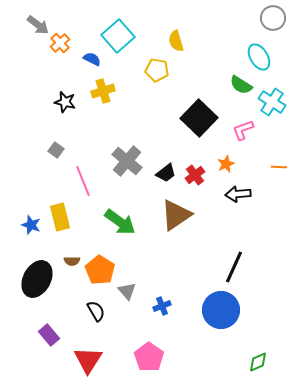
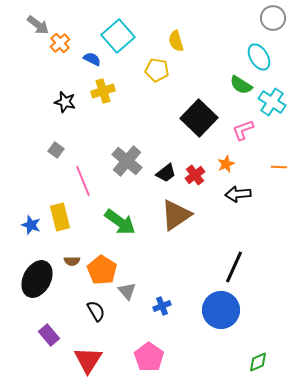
orange pentagon: moved 2 px right
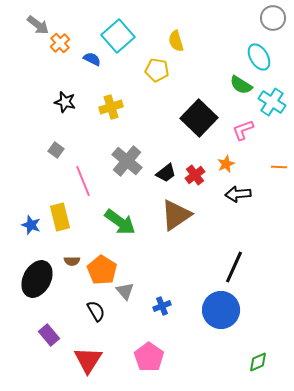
yellow cross: moved 8 px right, 16 px down
gray triangle: moved 2 px left
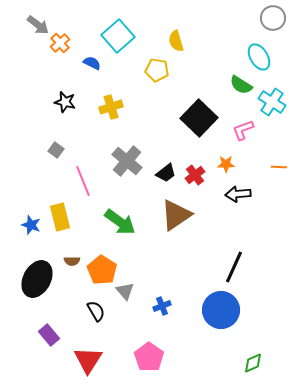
blue semicircle: moved 4 px down
orange star: rotated 24 degrees clockwise
green diamond: moved 5 px left, 1 px down
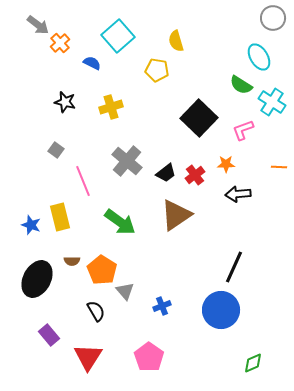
red triangle: moved 3 px up
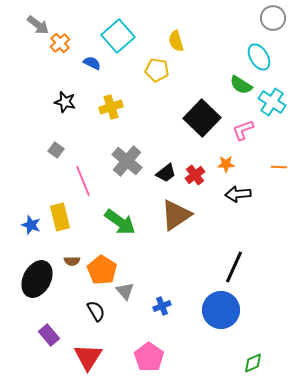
black square: moved 3 px right
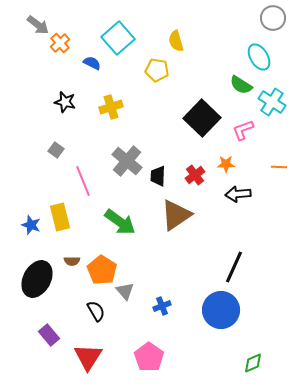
cyan square: moved 2 px down
black trapezoid: moved 8 px left, 3 px down; rotated 130 degrees clockwise
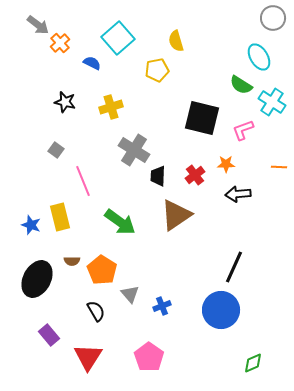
yellow pentagon: rotated 20 degrees counterclockwise
black square: rotated 30 degrees counterclockwise
gray cross: moved 7 px right, 11 px up; rotated 8 degrees counterclockwise
gray triangle: moved 5 px right, 3 px down
